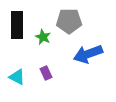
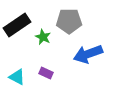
black rectangle: rotated 56 degrees clockwise
purple rectangle: rotated 40 degrees counterclockwise
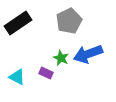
gray pentagon: rotated 25 degrees counterclockwise
black rectangle: moved 1 px right, 2 px up
green star: moved 18 px right, 21 px down
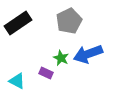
cyan triangle: moved 4 px down
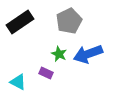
black rectangle: moved 2 px right, 1 px up
green star: moved 2 px left, 4 px up
cyan triangle: moved 1 px right, 1 px down
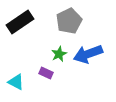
green star: rotated 21 degrees clockwise
cyan triangle: moved 2 px left
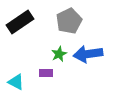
blue arrow: rotated 12 degrees clockwise
purple rectangle: rotated 24 degrees counterclockwise
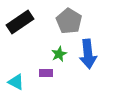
gray pentagon: rotated 15 degrees counterclockwise
blue arrow: rotated 88 degrees counterclockwise
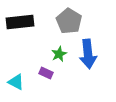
black rectangle: rotated 28 degrees clockwise
purple rectangle: rotated 24 degrees clockwise
